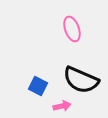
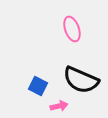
pink arrow: moved 3 px left
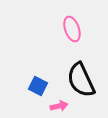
black semicircle: rotated 42 degrees clockwise
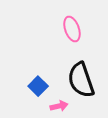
black semicircle: rotated 6 degrees clockwise
blue square: rotated 18 degrees clockwise
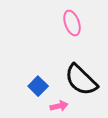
pink ellipse: moved 6 px up
black semicircle: rotated 27 degrees counterclockwise
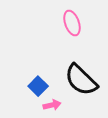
pink arrow: moved 7 px left, 1 px up
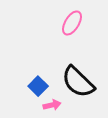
pink ellipse: rotated 50 degrees clockwise
black semicircle: moved 3 px left, 2 px down
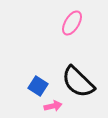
blue square: rotated 12 degrees counterclockwise
pink arrow: moved 1 px right, 1 px down
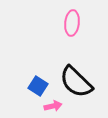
pink ellipse: rotated 25 degrees counterclockwise
black semicircle: moved 2 px left
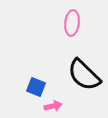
black semicircle: moved 8 px right, 7 px up
blue square: moved 2 px left, 1 px down; rotated 12 degrees counterclockwise
